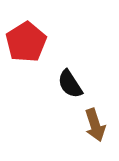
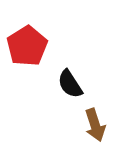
red pentagon: moved 1 px right, 4 px down
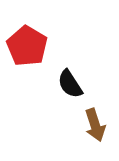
red pentagon: rotated 9 degrees counterclockwise
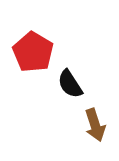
red pentagon: moved 6 px right, 6 px down
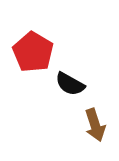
black semicircle: rotated 28 degrees counterclockwise
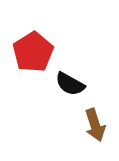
red pentagon: rotated 9 degrees clockwise
